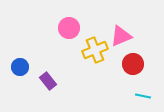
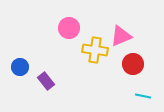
yellow cross: rotated 30 degrees clockwise
purple rectangle: moved 2 px left
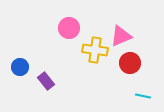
red circle: moved 3 px left, 1 px up
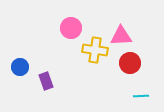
pink circle: moved 2 px right
pink triangle: rotated 20 degrees clockwise
purple rectangle: rotated 18 degrees clockwise
cyan line: moved 2 px left; rotated 14 degrees counterclockwise
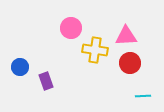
pink triangle: moved 5 px right
cyan line: moved 2 px right
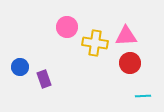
pink circle: moved 4 px left, 1 px up
yellow cross: moved 7 px up
purple rectangle: moved 2 px left, 2 px up
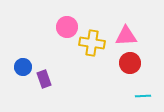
yellow cross: moved 3 px left
blue circle: moved 3 px right
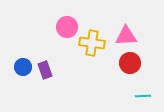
purple rectangle: moved 1 px right, 9 px up
